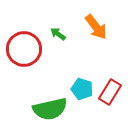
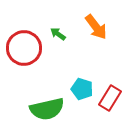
red circle: moved 1 px up
red rectangle: moved 6 px down
green semicircle: moved 3 px left
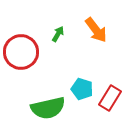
orange arrow: moved 3 px down
green arrow: rotated 84 degrees clockwise
red circle: moved 3 px left, 4 px down
green semicircle: moved 1 px right, 1 px up
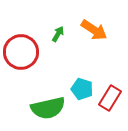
orange arrow: moved 2 px left; rotated 20 degrees counterclockwise
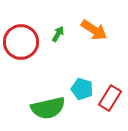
red circle: moved 10 px up
